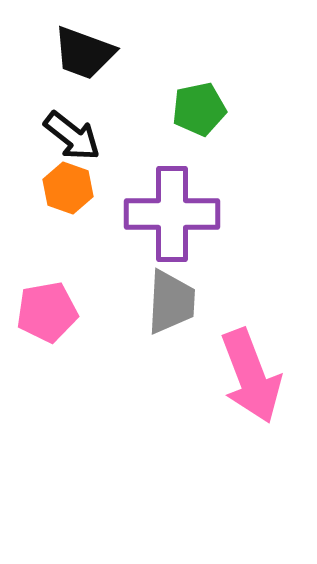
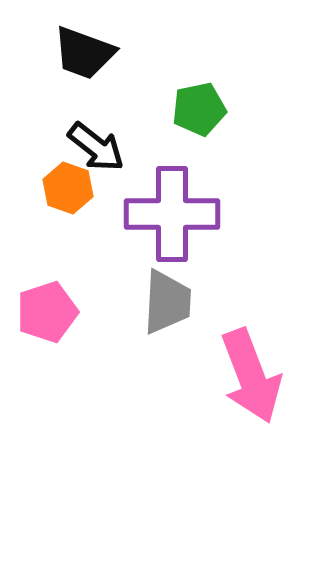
black arrow: moved 24 px right, 11 px down
gray trapezoid: moved 4 px left
pink pentagon: rotated 8 degrees counterclockwise
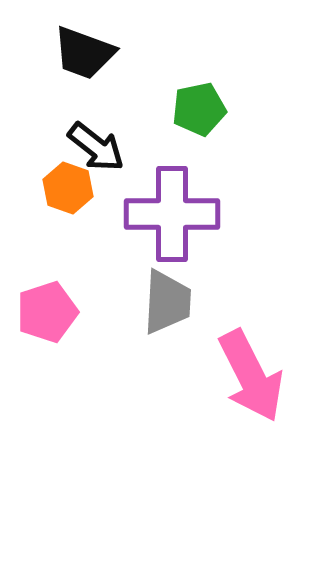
pink arrow: rotated 6 degrees counterclockwise
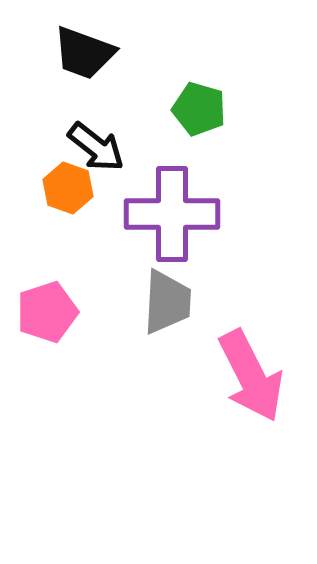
green pentagon: rotated 28 degrees clockwise
